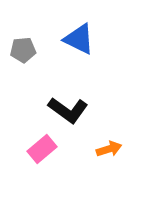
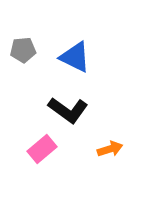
blue triangle: moved 4 px left, 18 px down
orange arrow: moved 1 px right
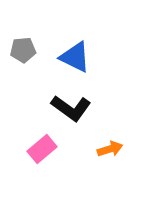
black L-shape: moved 3 px right, 2 px up
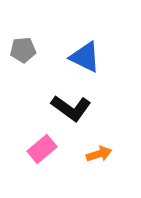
blue triangle: moved 10 px right
orange arrow: moved 11 px left, 5 px down
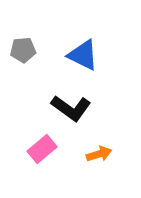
blue triangle: moved 2 px left, 2 px up
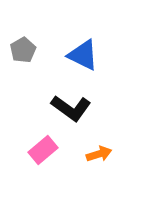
gray pentagon: rotated 25 degrees counterclockwise
pink rectangle: moved 1 px right, 1 px down
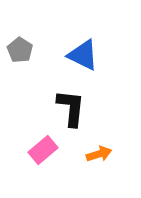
gray pentagon: moved 3 px left; rotated 10 degrees counterclockwise
black L-shape: rotated 120 degrees counterclockwise
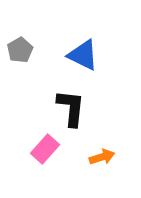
gray pentagon: rotated 10 degrees clockwise
pink rectangle: moved 2 px right, 1 px up; rotated 8 degrees counterclockwise
orange arrow: moved 3 px right, 3 px down
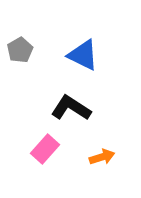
black L-shape: rotated 63 degrees counterclockwise
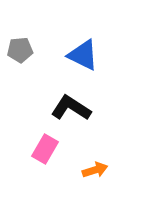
gray pentagon: rotated 25 degrees clockwise
pink rectangle: rotated 12 degrees counterclockwise
orange arrow: moved 7 px left, 13 px down
